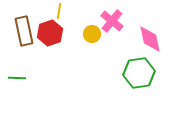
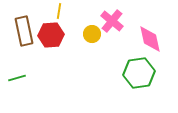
red hexagon: moved 1 px right, 2 px down; rotated 15 degrees clockwise
green line: rotated 18 degrees counterclockwise
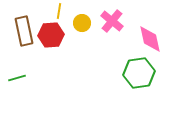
yellow circle: moved 10 px left, 11 px up
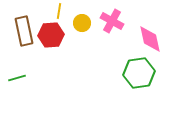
pink cross: rotated 10 degrees counterclockwise
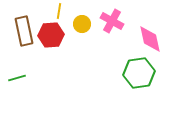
yellow circle: moved 1 px down
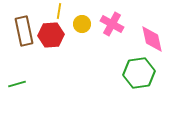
pink cross: moved 3 px down
pink diamond: moved 2 px right
green line: moved 6 px down
